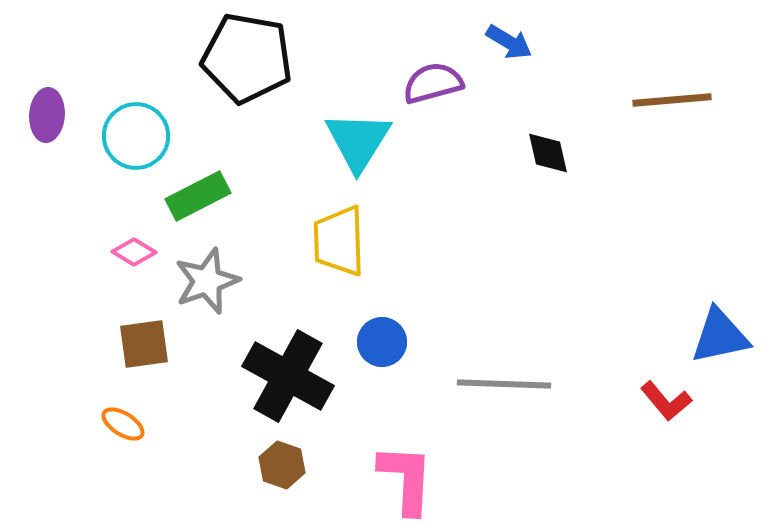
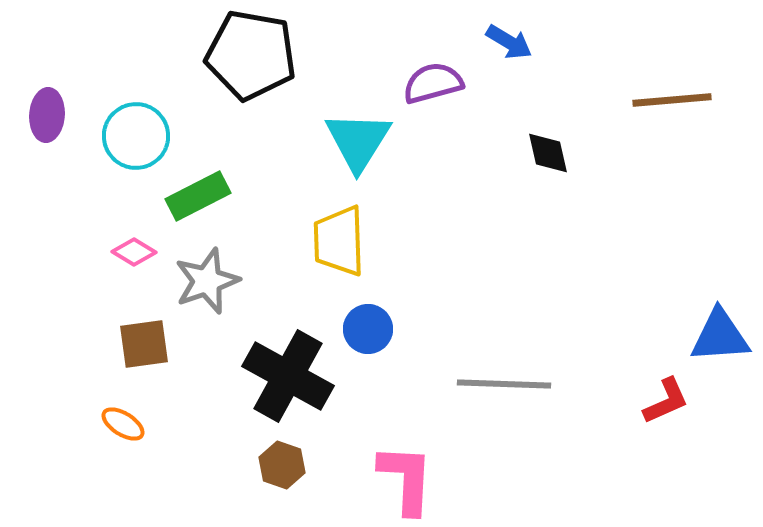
black pentagon: moved 4 px right, 3 px up
blue triangle: rotated 8 degrees clockwise
blue circle: moved 14 px left, 13 px up
red L-shape: rotated 74 degrees counterclockwise
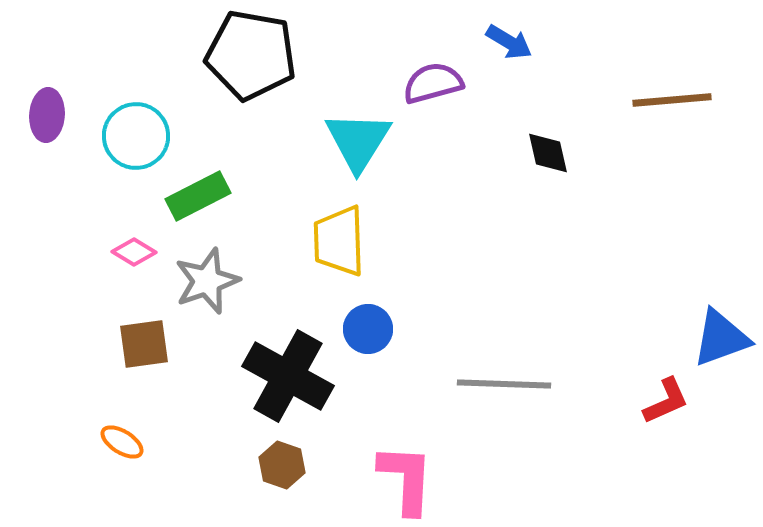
blue triangle: moved 1 px right, 2 px down; rotated 16 degrees counterclockwise
orange ellipse: moved 1 px left, 18 px down
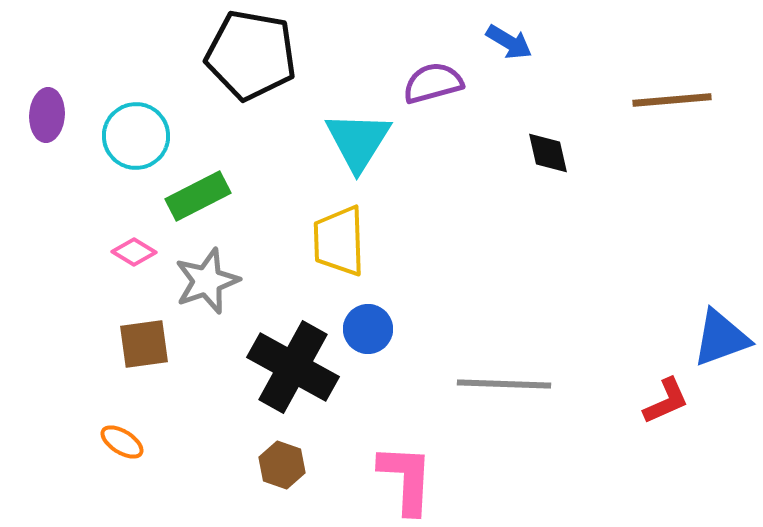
black cross: moved 5 px right, 9 px up
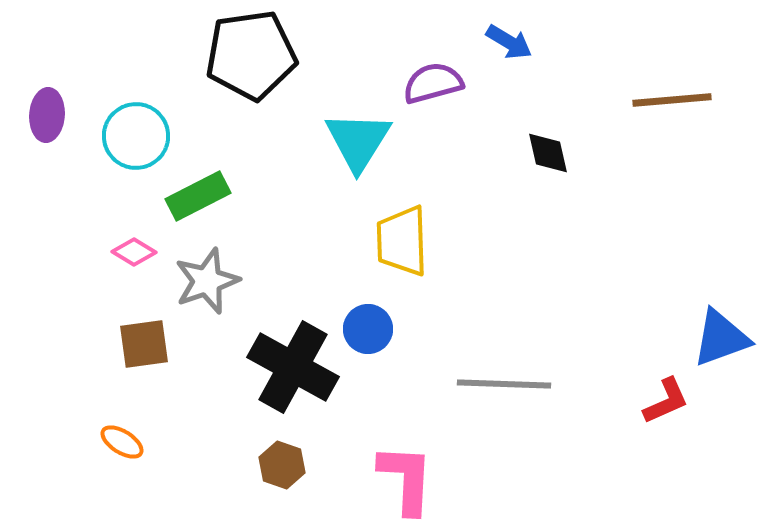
black pentagon: rotated 18 degrees counterclockwise
yellow trapezoid: moved 63 px right
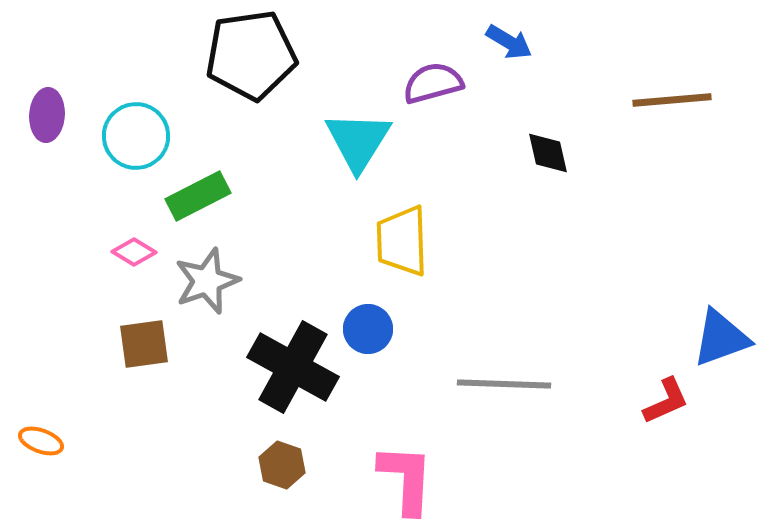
orange ellipse: moved 81 px left, 1 px up; rotated 12 degrees counterclockwise
